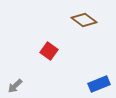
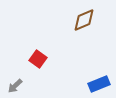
brown diamond: rotated 60 degrees counterclockwise
red square: moved 11 px left, 8 px down
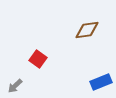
brown diamond: moved 3 px right, 10 px down; rotated 15 degrees clockwise
blue rectangle: moved 2 px right, 2 px up
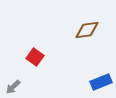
red square: moved 3 px left, 2 px up
gray arrow: moved 2 px left, 1 px down
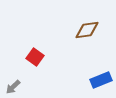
blue rectangle: moved 2 px up
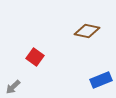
brown diamond: moved 1 px down; rotated 20 degrees clockwise
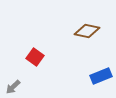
blue rectangle: moved 4 px up
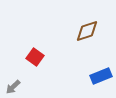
brown diamond: rotated 30 degrees counterclockwise
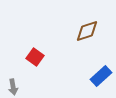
blue rectangle: rotated 20 degrees counterclockwise
gray arrow: rotated 56 degrees counterclockwise
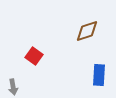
red square: moved 1 px left, 1 px up
blue rectangle: moved 2 px left, 1 px up; rotated 45 degrees counterclockwise
